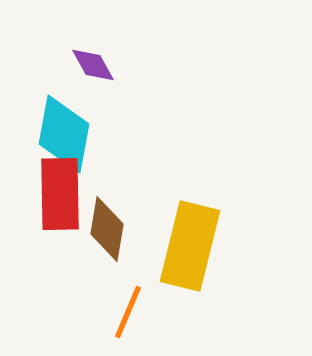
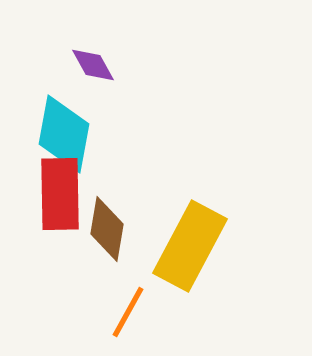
yellow rectangle: rotated 14 degrees clockwise
orange line: rotated 6 degrees clockwise
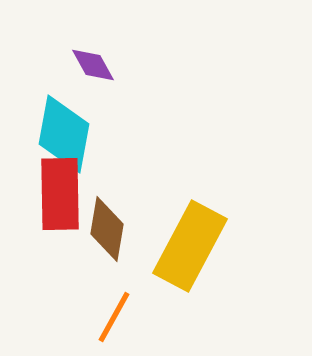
orange line: moved 14 px left, 5 px down
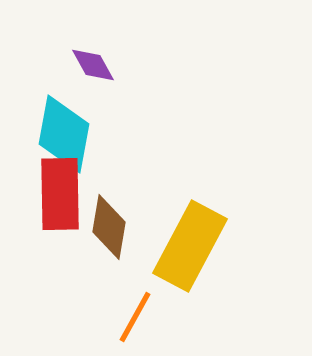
brown diamond: moved 2 px right, 2 px up
orange line: moved 21 px right
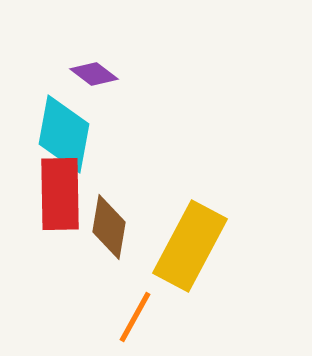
purple diamond: moved 1 px right, 9 px down; rotated 24 degrees counterclockwise
